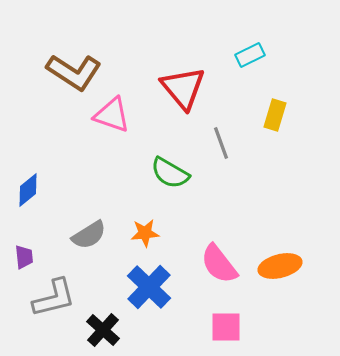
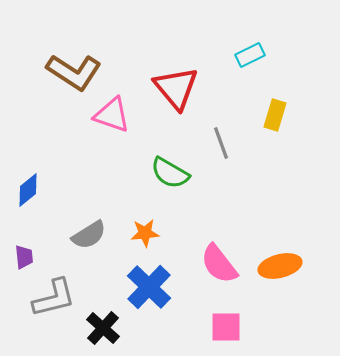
red triangle: moved 7 px left
black cross: moved 2 px up
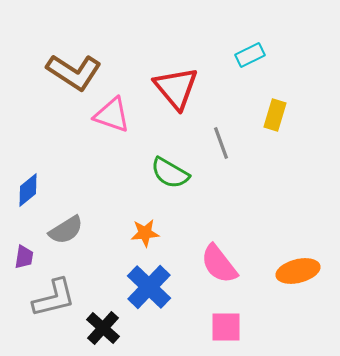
gray semicircle: moved 23 px left, 5 px up
purple trapezoid: rotated 15 degrees clockwise
orange ellipse: moved 18 px right, 5 px down
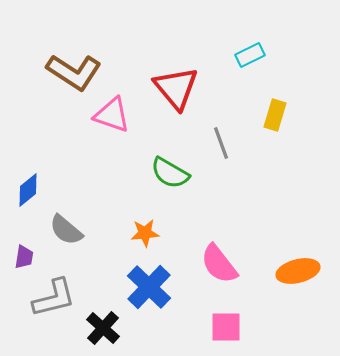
gray semicircle: rotated 72 degrees clockwise
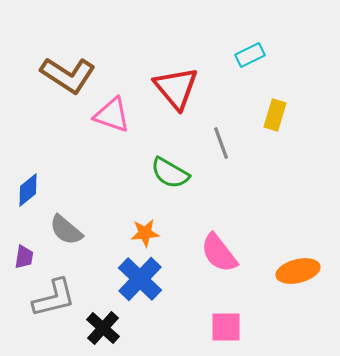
brown L-shape: moved 6 px left, 3 px down
pink semicircle: moved 11 px up
blue cross: moved 9 px left, 8 px up
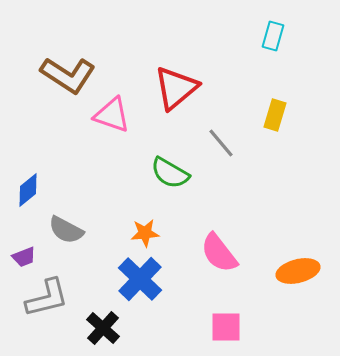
cyan rectangle: moved 23 px right, 19 px up; rotated 48 degrees counterclockwise
red triangle: rotated 30 degrees clockwise
gray line: rotated 20 degrees counterclockwise
gray semicircle: rotated 12 degrees counterclockwise
purple trapezoid: rotated 60 degrees clockwise
gray L-shape: moved 7 px left
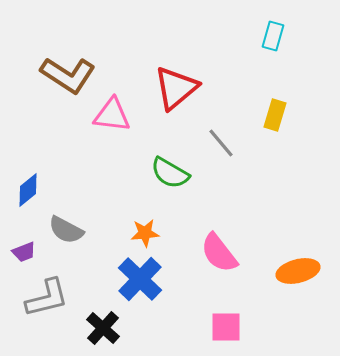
pink triangle: rotated 12 degrees counterclockwise
purple trapezoid: moved 5 px up
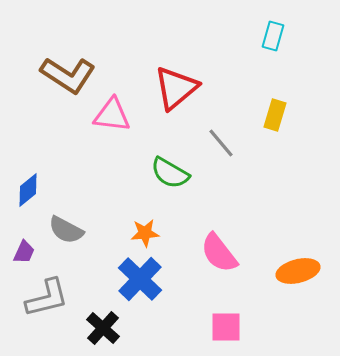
purple trapezoid: rotated 45 degrees counterclockwise
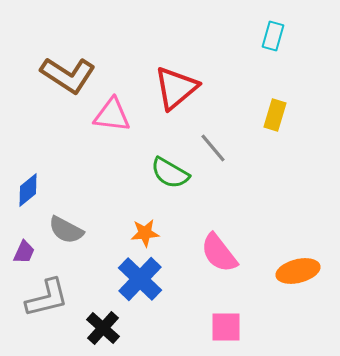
gray line: moved 8 px left, 5 px down
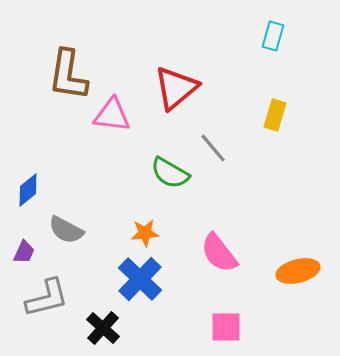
brown L-shape: rotated 66 degrees clockwise
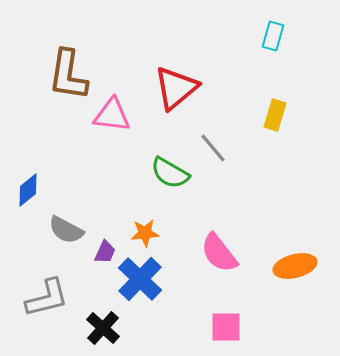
purple trapezoid: moved 81 px right
orange ellipse: moved 3 px left, 5 px up
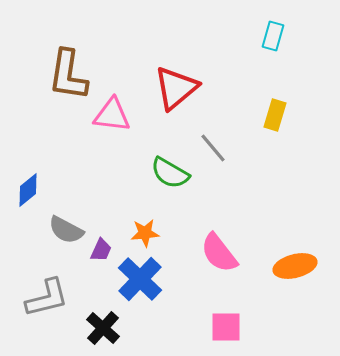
purple trapezoid: moved 4 px left, 2 px up
